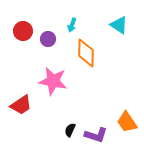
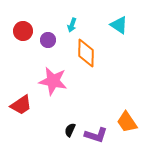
purple circle: moved 1 px down
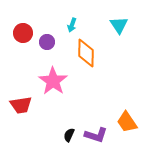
cyan triangle: rotated 24 degrees clockwise
red circle: moved 2 px down
purple circle: moved 1 px left, 2 px down
pink star: rotated 24 degrees clockwise
red trapezoid: rotated 25 degrees clockwise
black semicircle: moved 1 px left, 5 px down
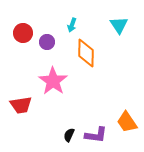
purple L-shape: rotated 10 degrees counterclockwise
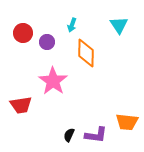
orange trapezoid: rotated 50 degrees counterclockwise
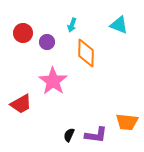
cyan triangle: rotated 36 degrees counterclockwise
red trapezoid: moved 1 px up; rotated 20 degrees counterclockwise
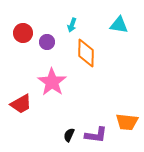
cyan triangle: rotated 12 degrees counterclockwise
pink star: moved 1 px left, 1 px down
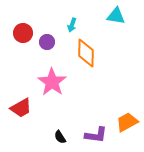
cyan triangle: moved 3 px left, 9 px up
red trapezoid: moved 4 px down
orange trapezoid: rotated 145 degrees clockwise
black semicircle: moved 9 px left, 2 px down; rotated 56 degrees counterclockwise
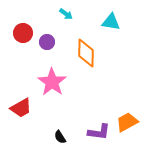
cyan triangle: moved 5 px left, 6 px down
cyan arrow: moved 6 px left, 11 px up; rotated 72 degrees counterclockwise
purple L-shape: moved 3 px right, 3 px up
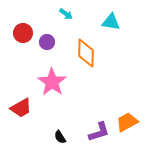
purple L-shape: rotated 25 degrees counterclockwise
